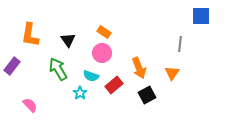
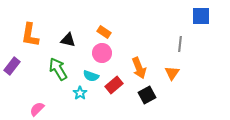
black triangle: rotated 42 degrees counterclockwise
pink semicircle: moved 7 px right, 4 px down; rotated 91 degrees counterclockwise
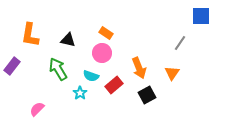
orange rectangle: moved 2 px right, 1 px down
gray line: moved 1 px up; rotated 28 degrees clockwise
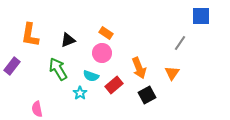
black triangle: rotated 35 degrees counterclockwise
pink semicircle: rotated 56 degrees counterclockwise
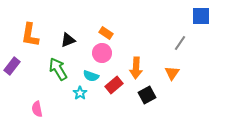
orange arrow: moved 3 px left; rotated 25 degrees clockwise
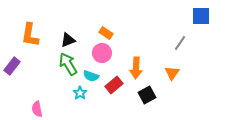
green arrow: moved 10 px right, 5 px up
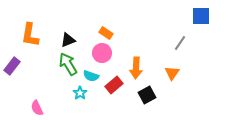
pink semicircle: moved 1 px up; rotated 14 degrees counterclockwise
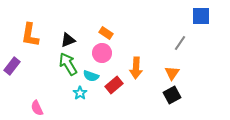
black square: moved 25 px right
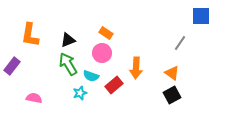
orange triangle: rotated 28 degrees counterclockwise
cyan star: rotated 16 degrees clockwise
pink semicircle: moved 3 px left, 10 px up; rotated 126 degrees clockwise
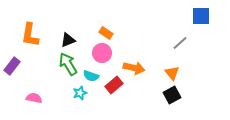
gray line: rotated 14 degrees clockwise
orange arrow: moved 2 px left; rotated 80 degrees counterclockwise
orange triangle: rotated 14 degrees clockwise
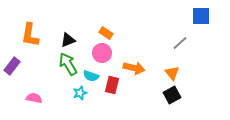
red rectangle: moved 2 px left; rotated 36 degrees counterclockwise
